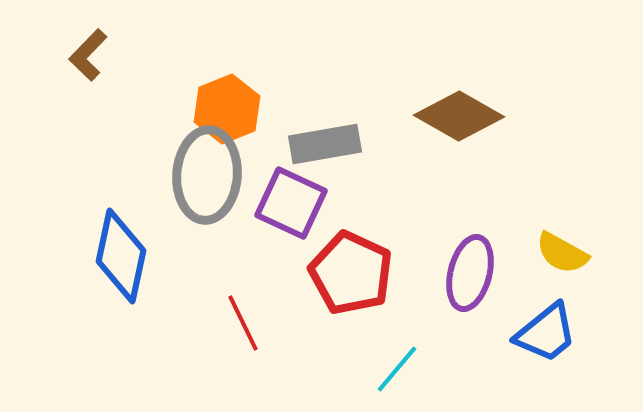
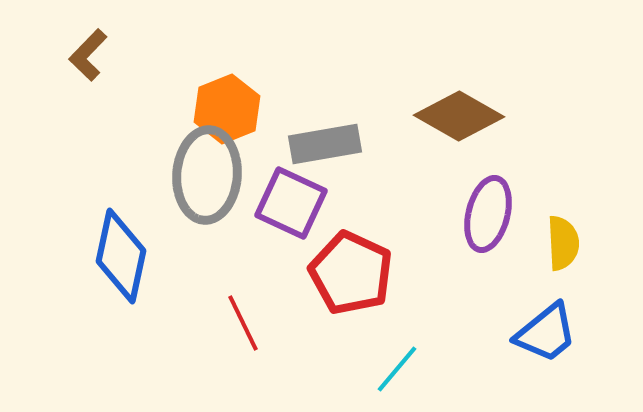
yellow semicircle: moved 1 px right, 10 px up; rotated 122 degrees counterclockwise
purple ellipse: moved 18 px right, 59 px up
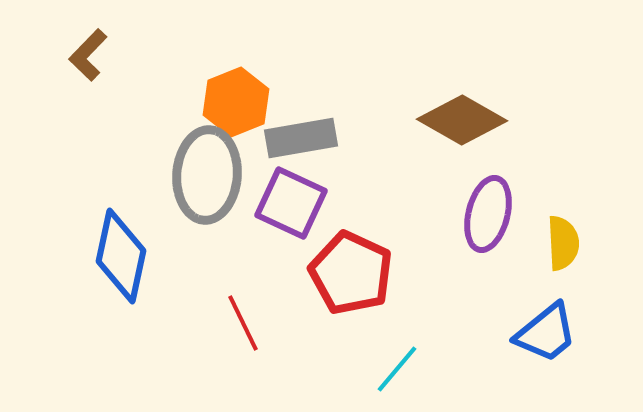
orange hexagon: moved 9 px right, 7 px up
brown diamond: moved 3 px right, 4 px down
gray rectangle: moved 24 px left, 6 px up
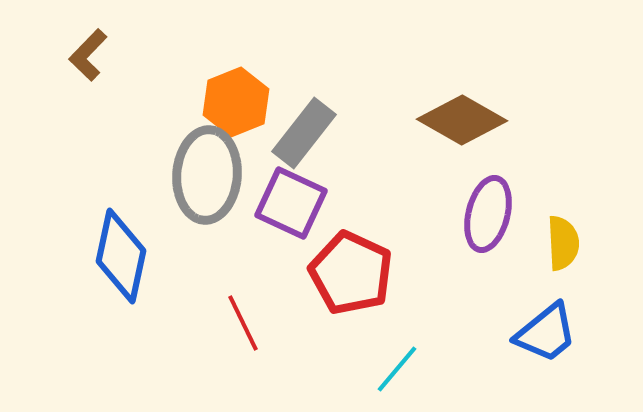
gray rectangle: moved 3 px right, 5 px up; rotated 42 degrees counterclockwise
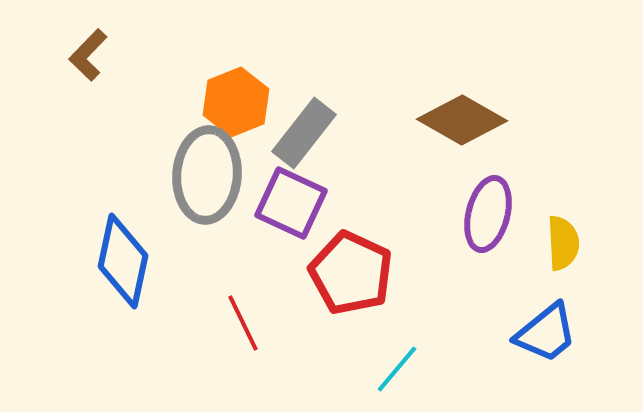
blue diamond: moved 2 px right, 5 px down
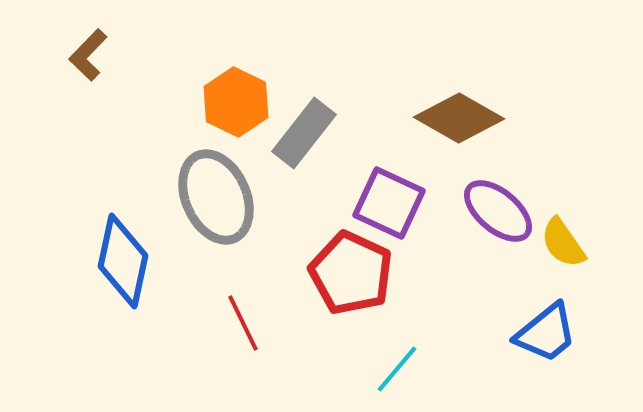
orange hexagon: rotated 12 degrees counterclockwise
brown diamond: moved 3 px left, 2 px up
gray ellipse: moved 9 px right, 22 px down; rotated 28 degrees counterclockwise
purple square: moved 98 px right
purple ellipse: moved 10 px right, 3 px up; rotated 64 degrees counterclockwise
yellow semicircle: rotated 148 degrees clockwise
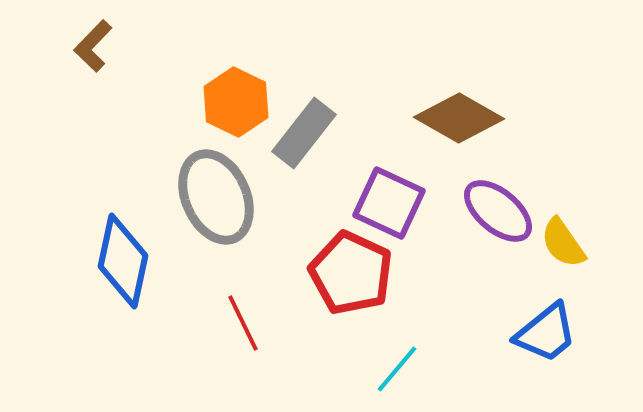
brown L-shape: moved 5 px right, 9 px up
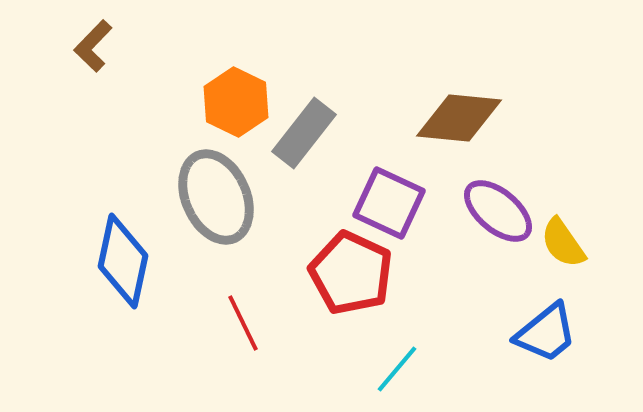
brown diamond: rotated 24 degrees counterclockwise
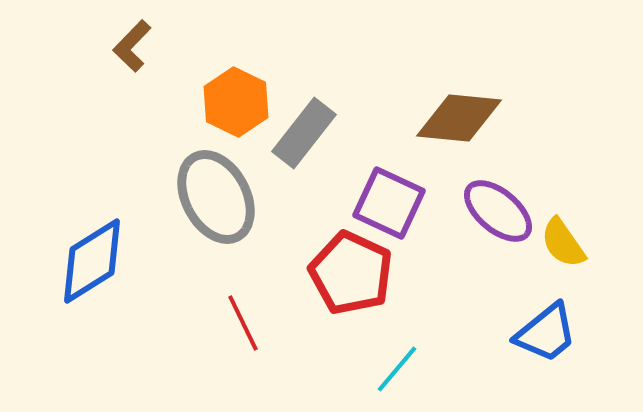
brown L-shape: moved 39 px right
gray ellipse: rotated 4 degrees counterclockwise
blue diamond: moved 31 px left; rotated 46 degrees clockwise
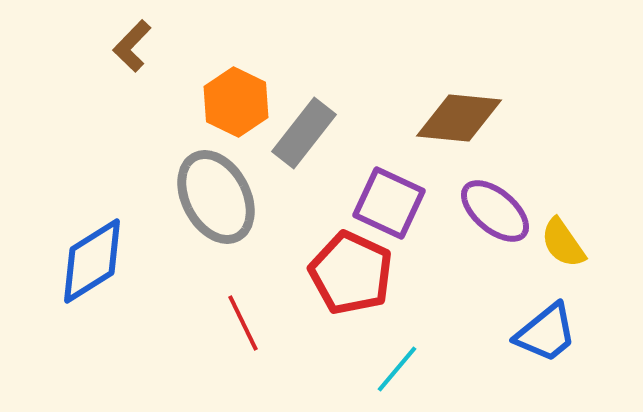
purple ellipse: moved 3 px left
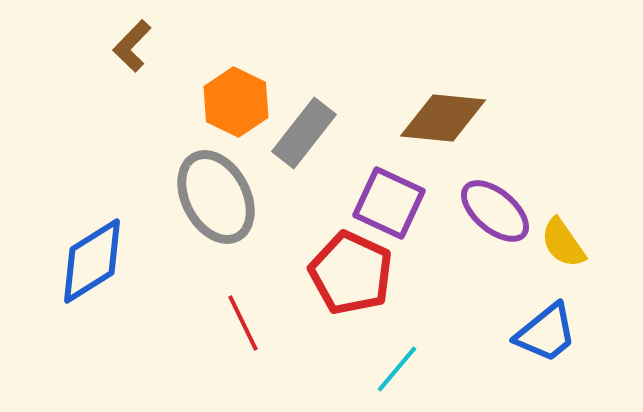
brown diamond: moved 16 px left
